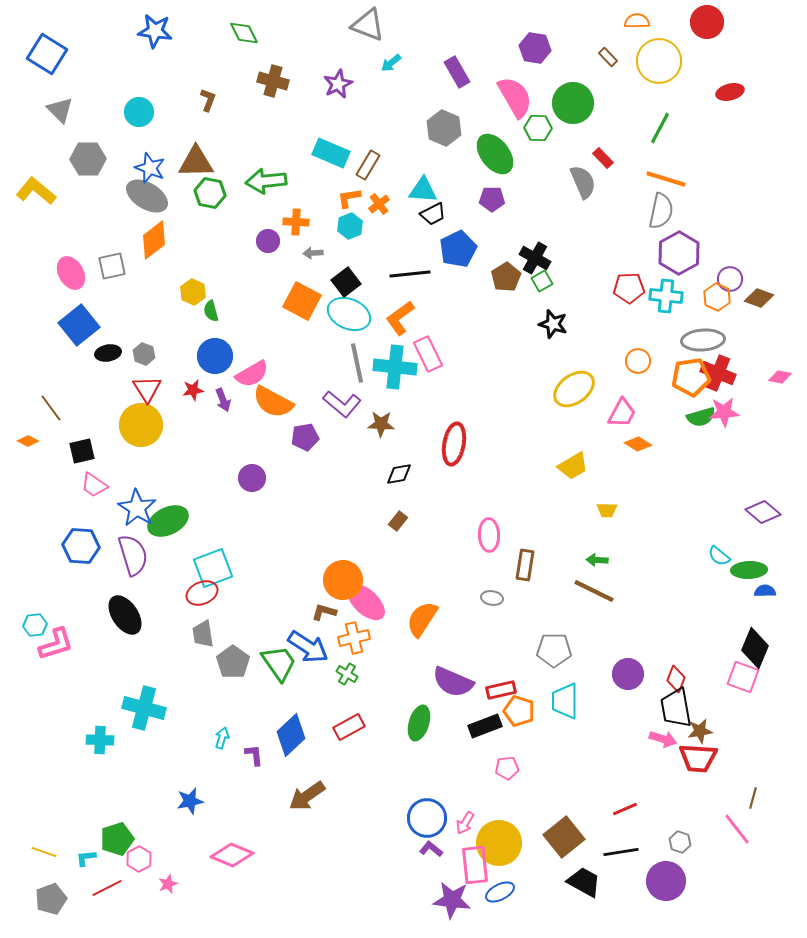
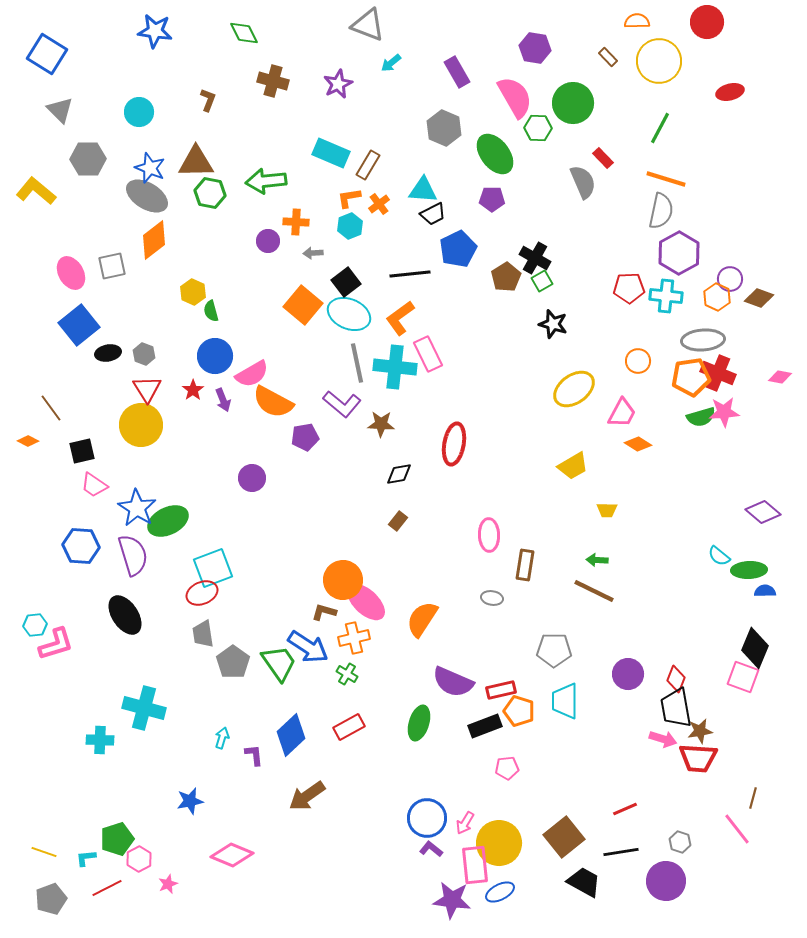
orange square at (302, 301): moved 1 px right, 4 px down; rotated 12 degrees clockwise
red star at (193, 390): rotated 25 degrees counterclockwise
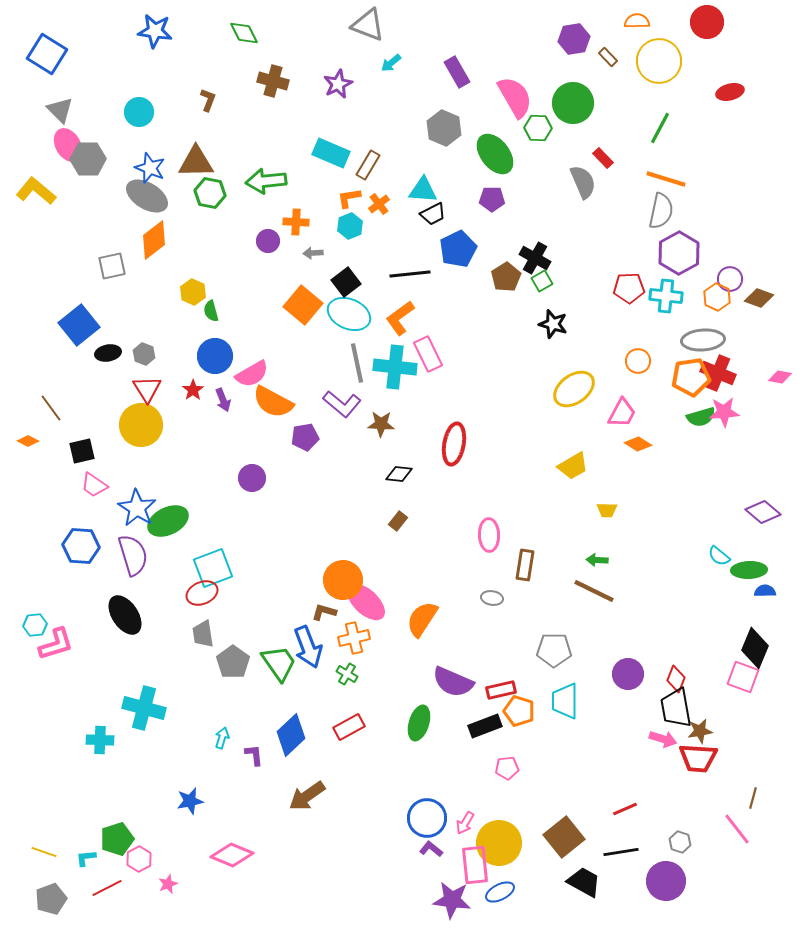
purple hexagon at (535, 48): moved 39 px right, 9 px up; rotated 20 degrees counterclockwise
pink ellipse at (71, 273): moved 3 px left, 128 px up
black diamond at (399, 474): rotated 16 degrees clockwise
blue arrow at (308, 647): rotated 36 degrees clockwise
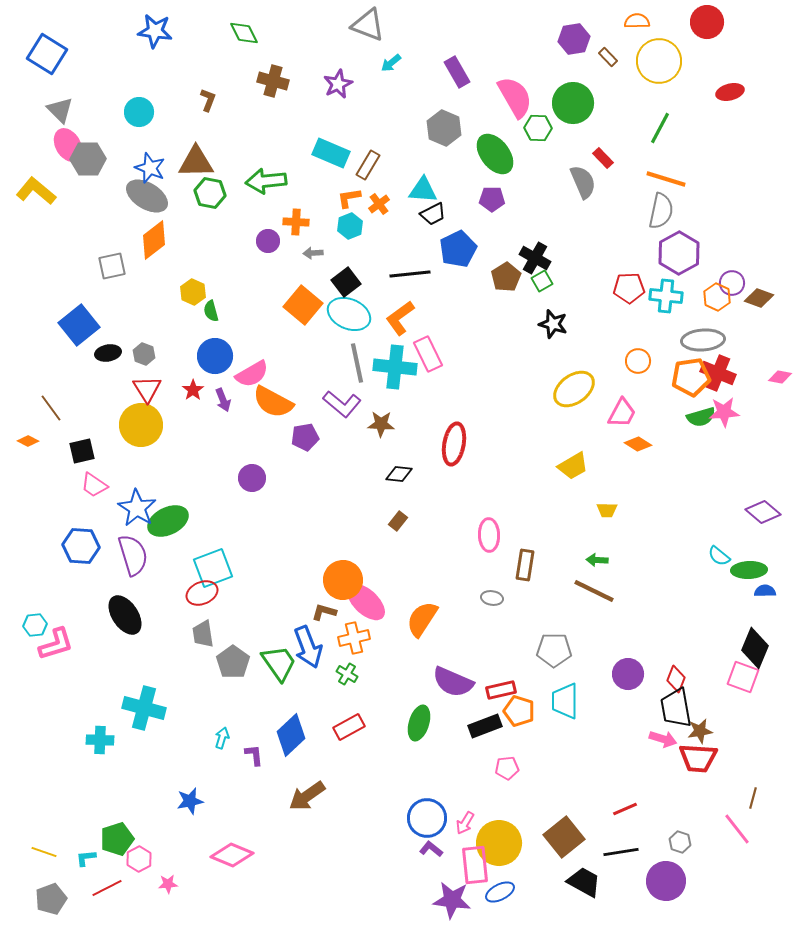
purple circle at (730, 279): moved 2 px right, 4 px down
pink star at (168, 884): rotated 18 degrees clockwise
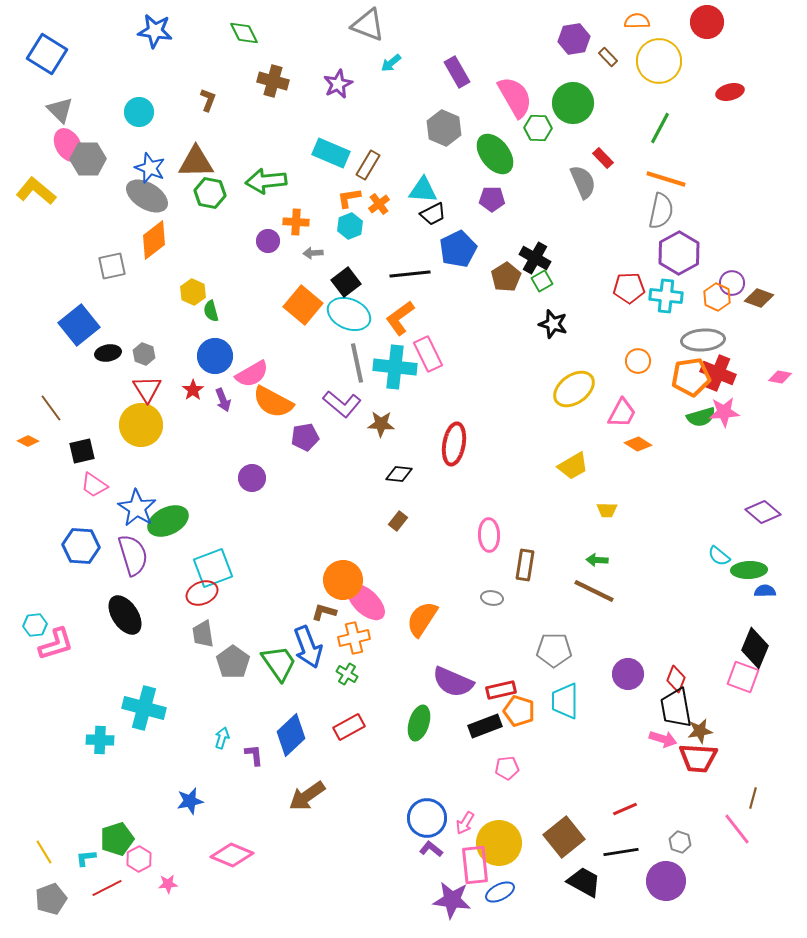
yellow line at (44, 852): rotated 40 degrees clockwise
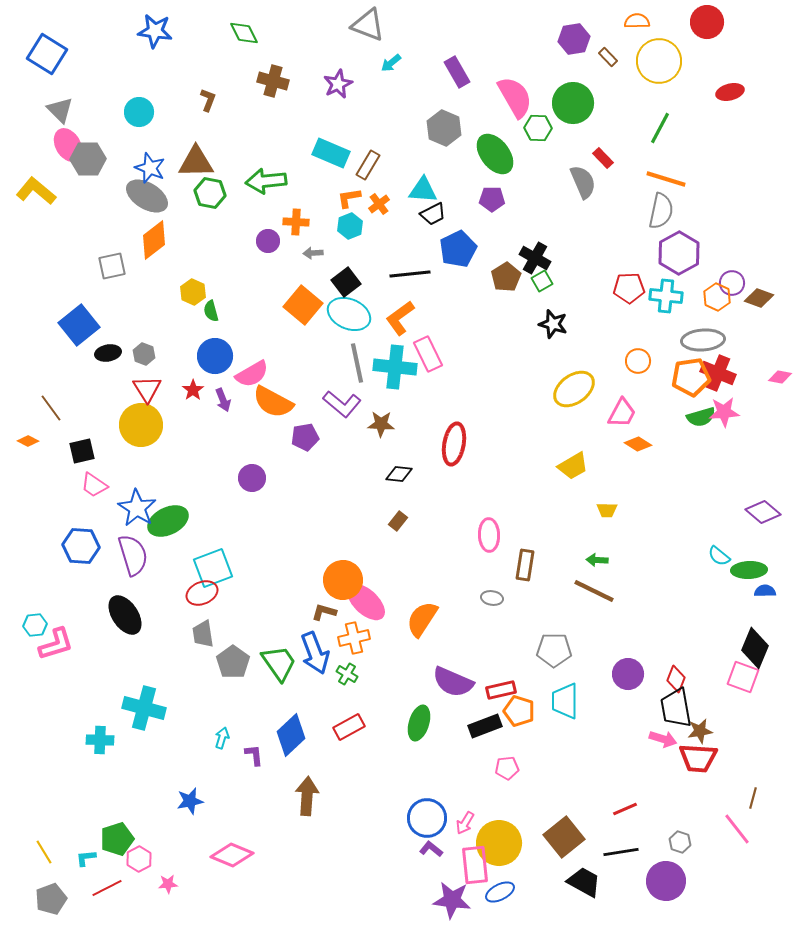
blue arrow at (308, 647): moved 7 px right, 6 px down
brown arrow at (307, 796): rotated 129 degrees clockwise
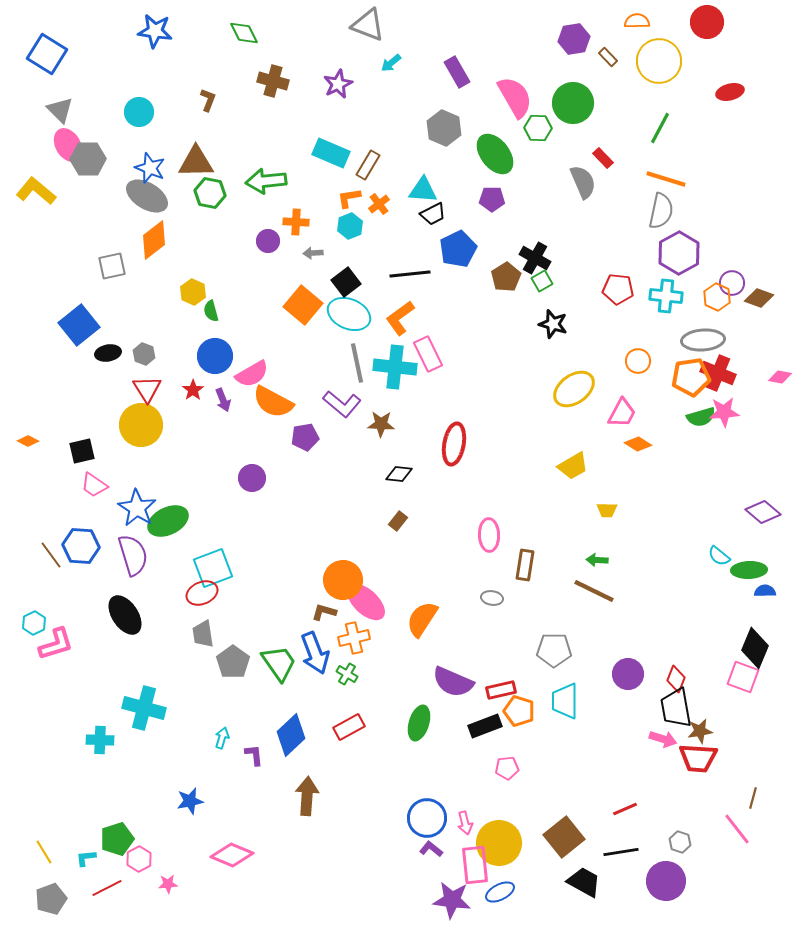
red pentagon at (629, 288): moved 11 px left, 1 px down; rotated 8 degrees clockwise
brown line at (51, 408): moved 147 px down
cyan hexagon at (35, 625): moved 1 px left, 2 px up; rotated 20 degrees counterclockwise
pink arrow at (465, 823): rotated 45 degrees counterclockwise
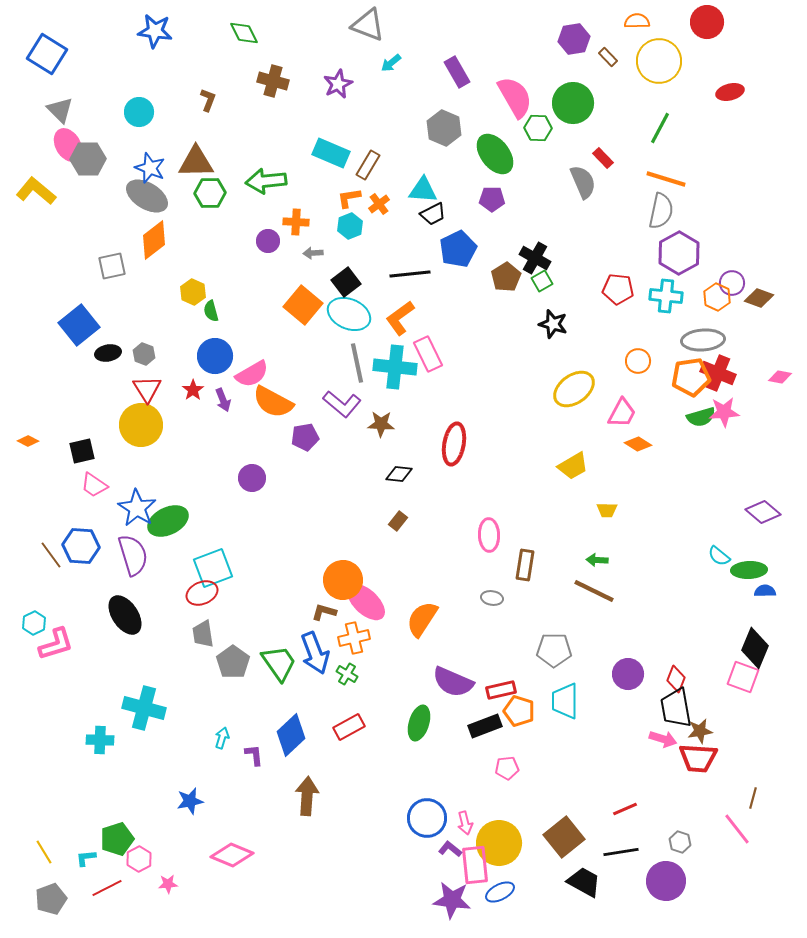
green hexagon at (210, 193): rotated 12 degrees counterclockwise
purple L-shape at (431, 849): moved 19 px right
